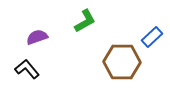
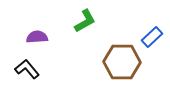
purple semicircle: rotated 15 degrees clockwise
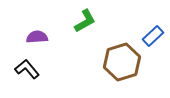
blue rectangle: moved 1 px right, 1 px up
brown hexagon: rotated 18 degrees counterclockwise
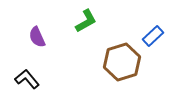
green L-shape: moved 1 px right
purple semicircle: rotated 110 degrees counterclockwise
black L-shape: moved 10 px down
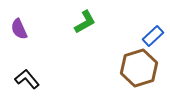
green L-shape: moved 1 px left, 1 px down
purple semicircle: moved 18 px left, 8 px up
brown hexagon: moved 17 px right, 6 px down
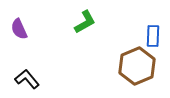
blue rectangle: rotated 45 degrees counterclockwise
brown hexagon: moved 2 px left, 2 px up; rotated 6 degrees counterclockwise
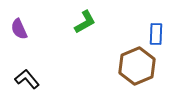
blue rectangle: moved 3 px right, 2 px up
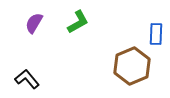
green L-shape: moved 7 px left
purple semicircle: moved 15 px right, 6 px up; rotated 55 degrees clockwise
brown hexagon: moved 5 px left
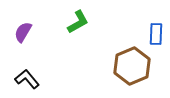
purple semicircle: moved 11 px left, 9 px down
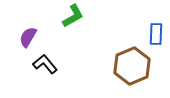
green L-shape: moved 5 px left, 6 px up
purple semicircle: moved 5 px right, 5 px down
black L-shape: moved 18 px right, 15 px up
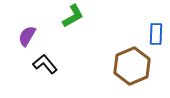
purple semicircle: moved 1 px left, 1 px up
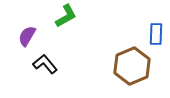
green L-shape: moved 7 px left
